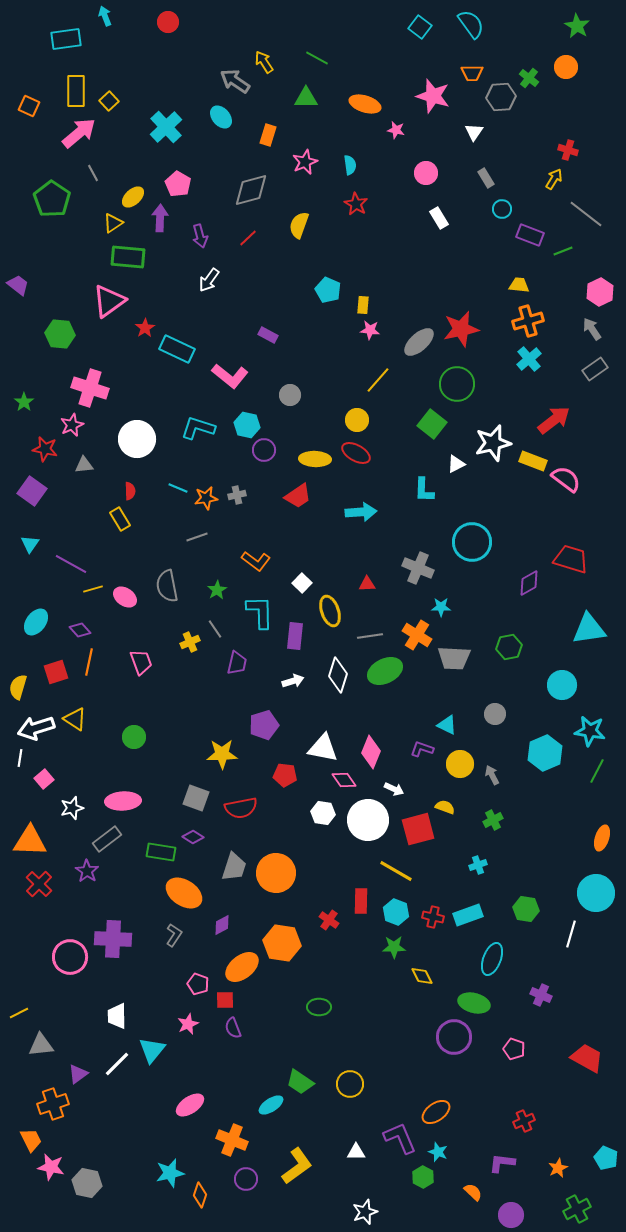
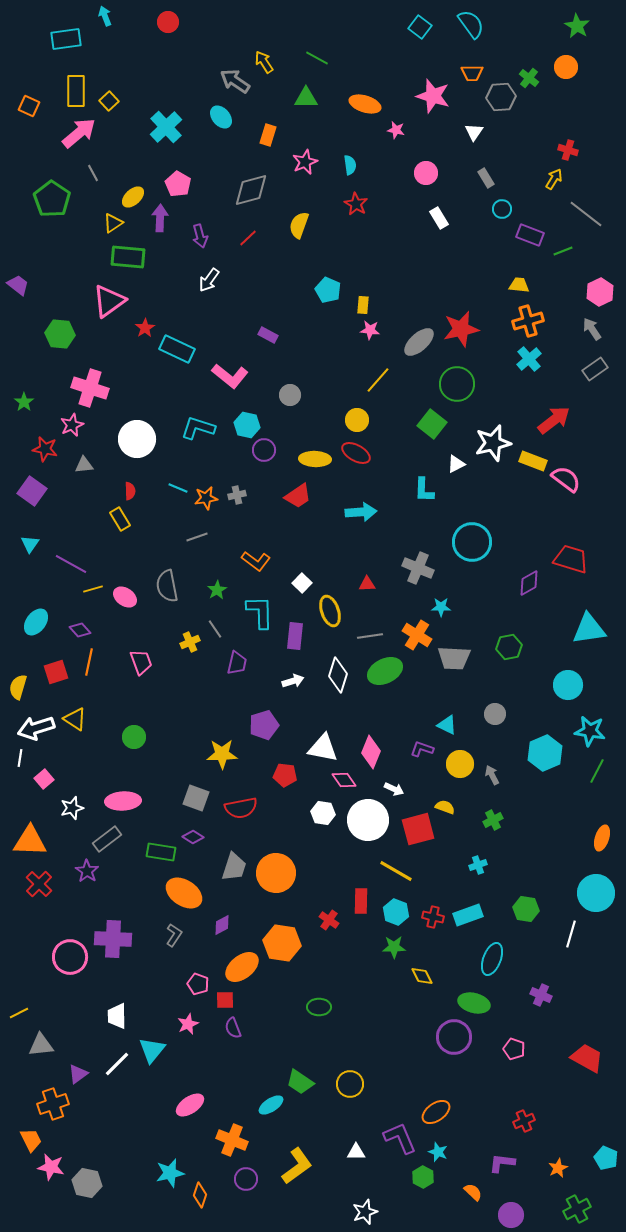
cyan circle at (562, 685): moved 6 px right
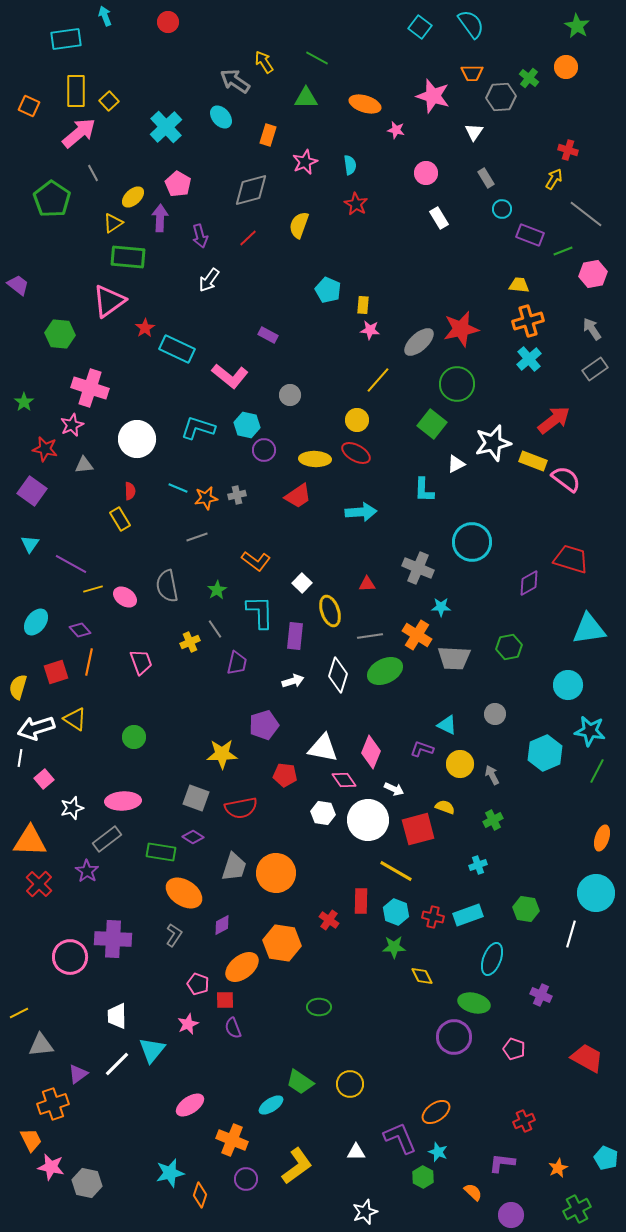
pink hexagon at (600, 292): moved 7 px left, 18 px up; rotated 16 degrees clockwise
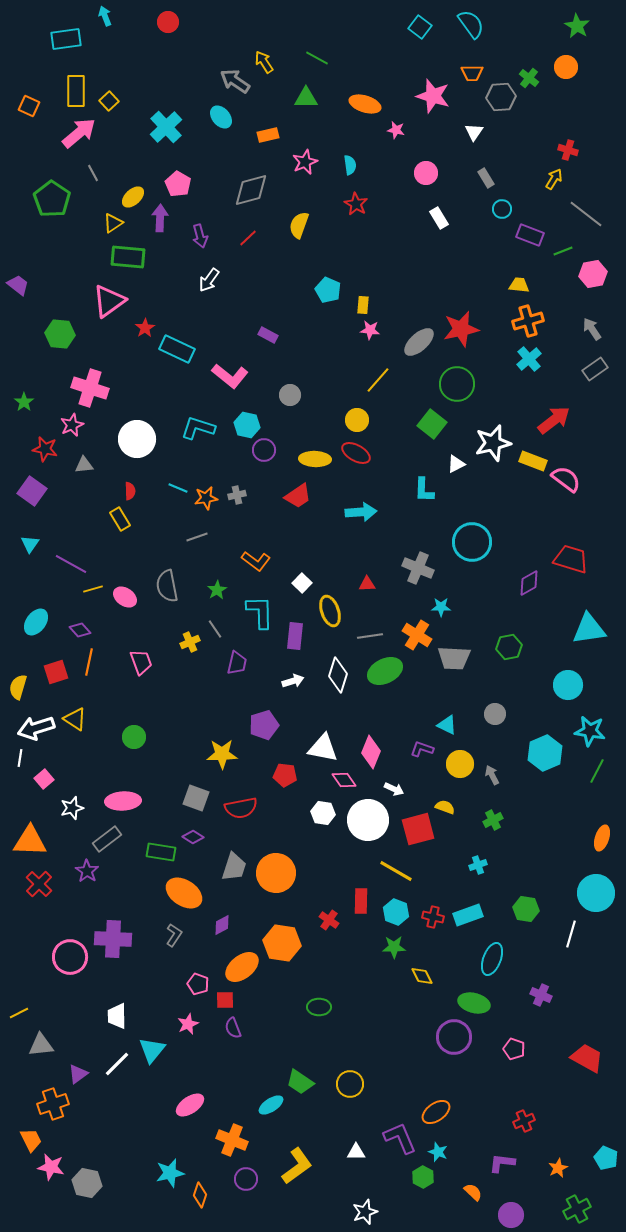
orange rectangle at (268, 135): rotated 60 degrees clockwise
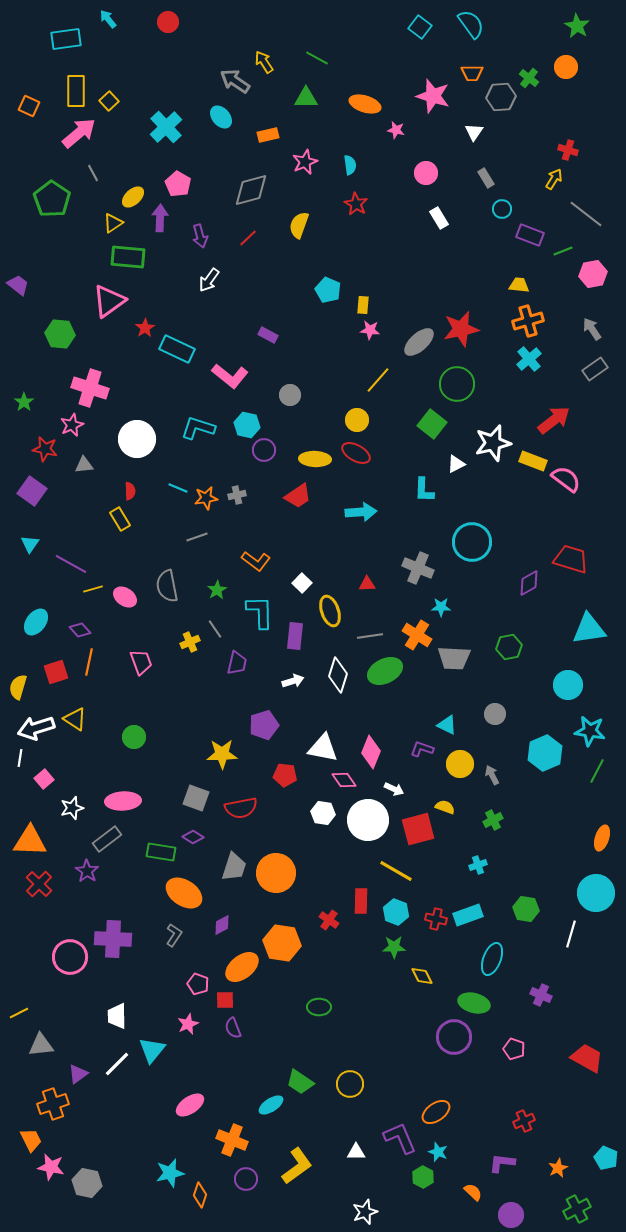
cyan arrow at (105, 16): moved 3 px right, 3 px down; rotated 18 degrees counterclockwise
red cross at (433, 917): moved 3 px right, 2 px down
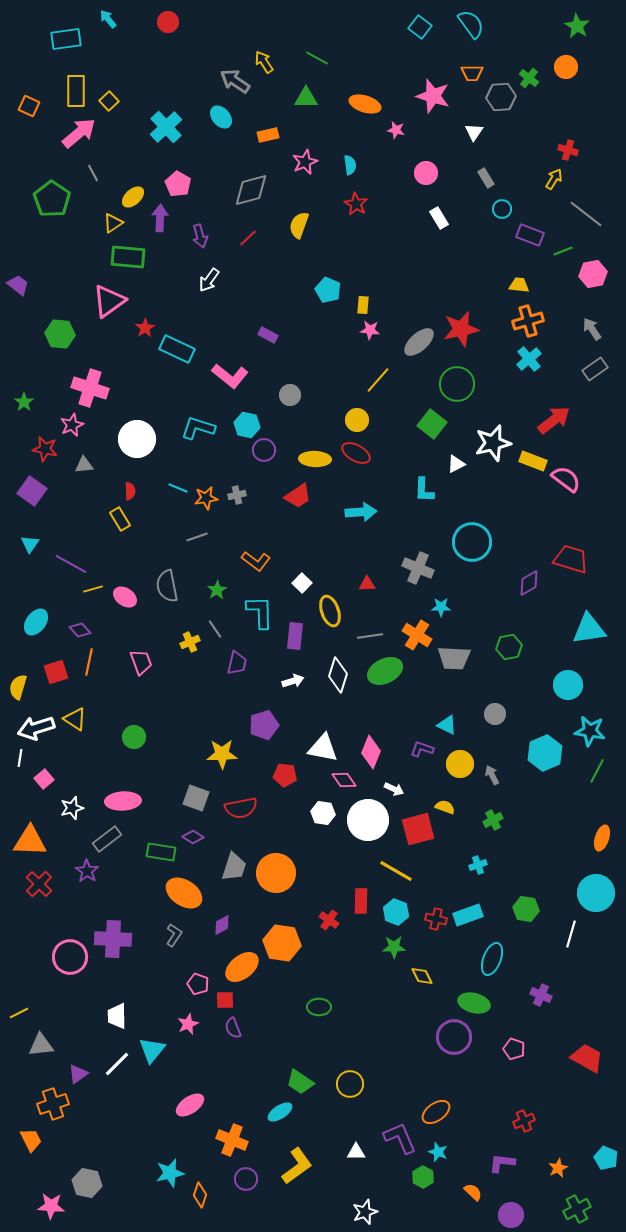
cyan ellipse at (271, 1105): moved 9 px right, 7 px down
pink star at (51, 1167): moved 39 px down; rotated 8 degrees counterclockwise
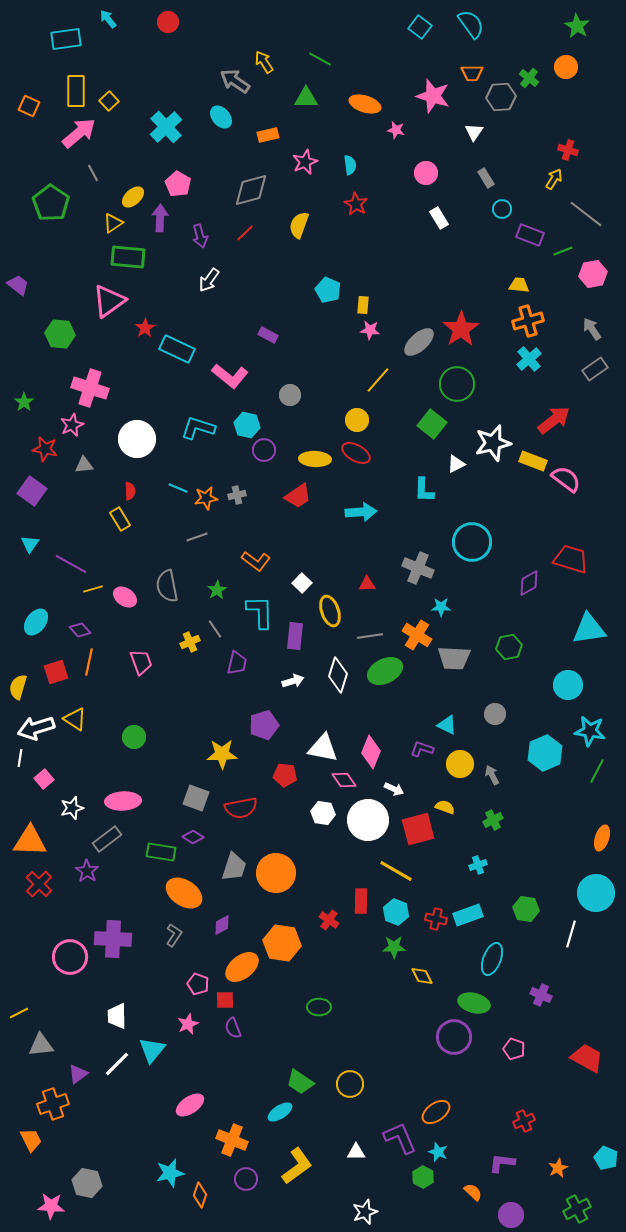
green line at (317, 58): moved 3 px right, 1 px down
green pentagon at (52, 199): moved 1 px left, 4 px down
red line at (248, 238): moved 3 px left, 5 px up
red star at (461, 329): rotated 21 degrees counterclockwise
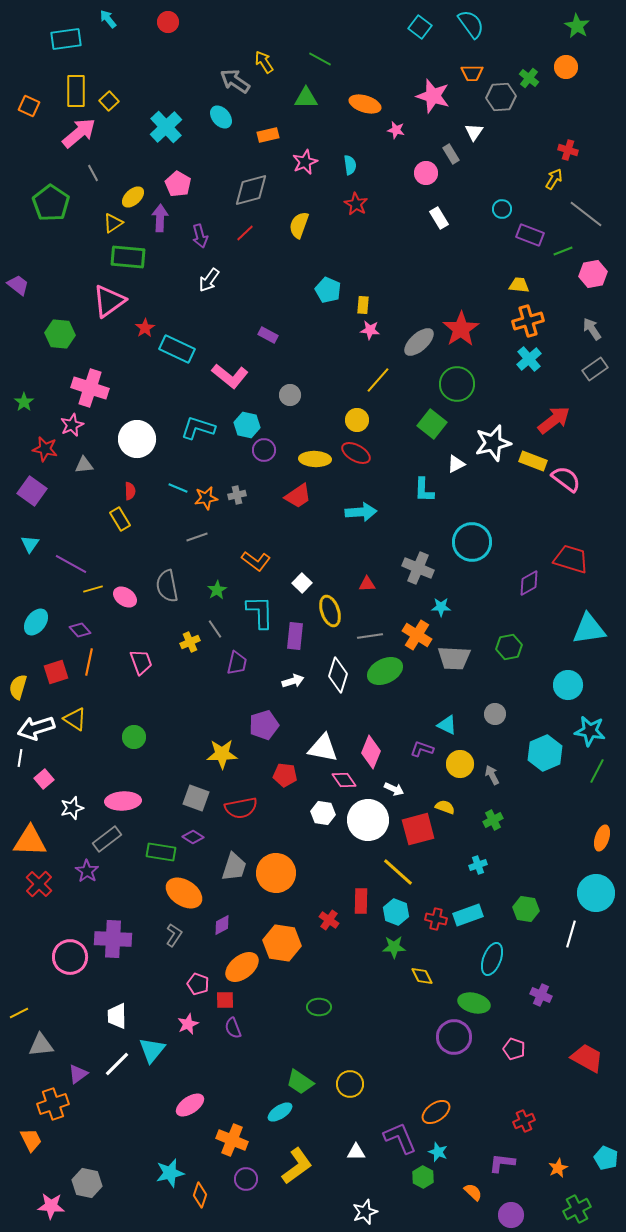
gray rectangle at (486, 178): moved 35 px left, 24 px up
yellow line at (396, 871): moved 2 px right, 1 px down; rotated 12 degrees clockwise
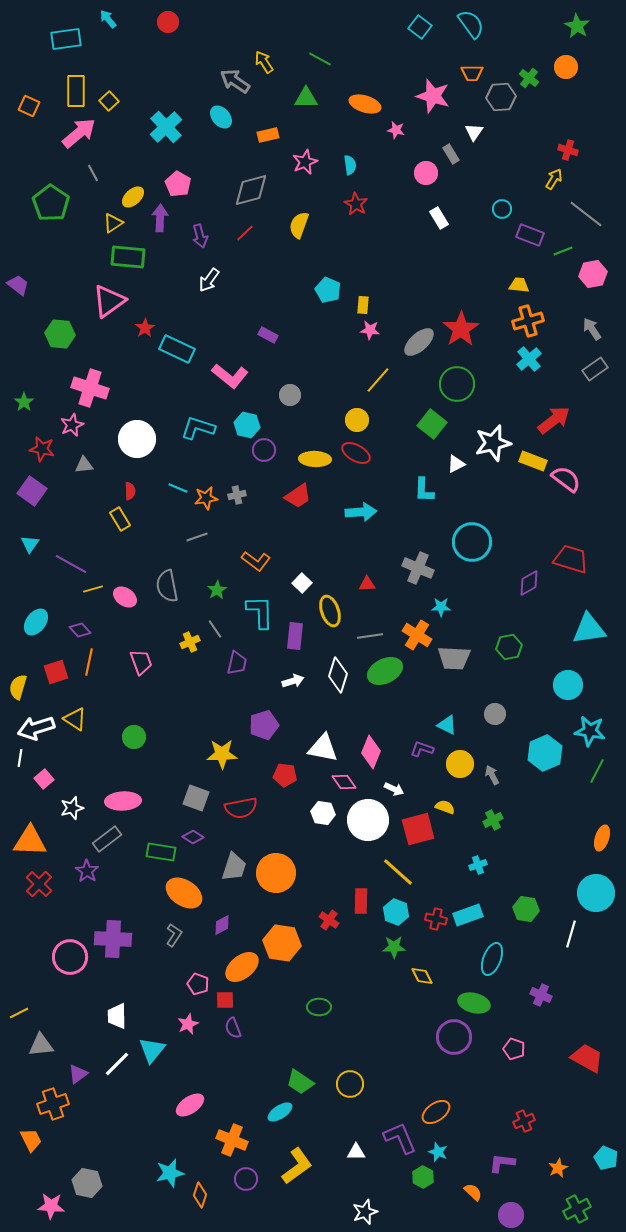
red star at (45, 449): moved 3 px left
pink diamond at (344, 780): moved 2 px down
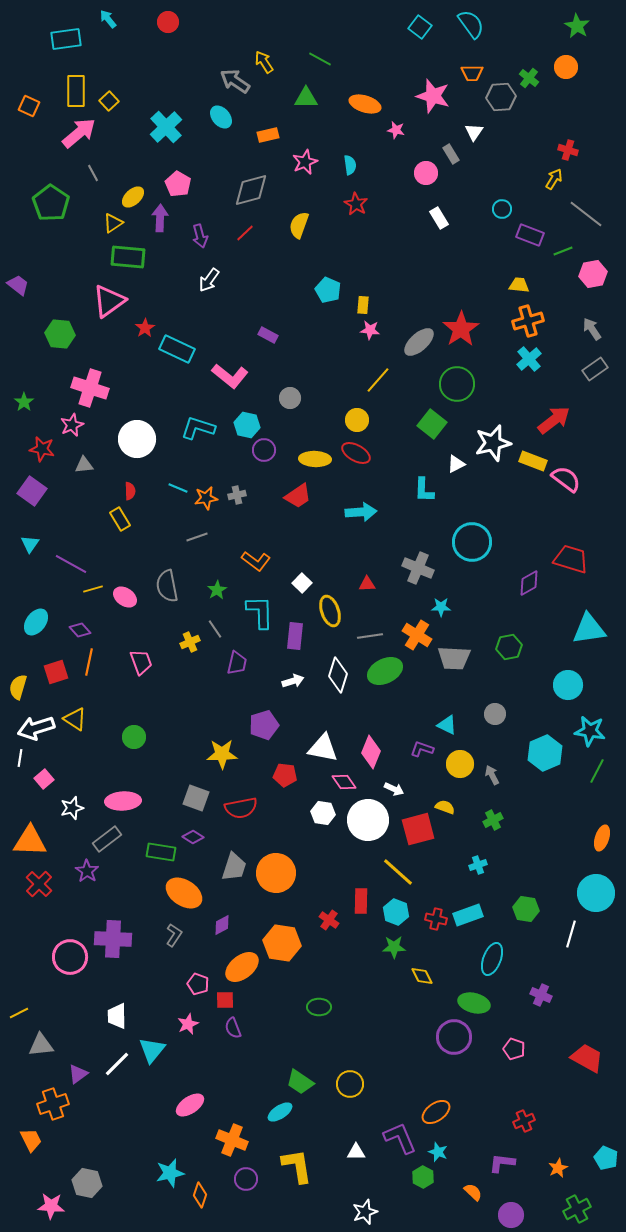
gray circle at (290, 395): moved 3 px down
yellow L-shape at (297, 1166): rotated 63 degrees counterclockwise
